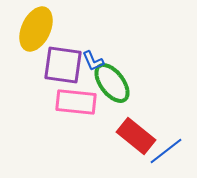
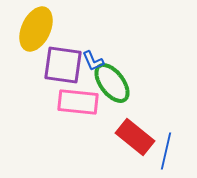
pink rectangle: moved 2 px right
red rectangle: moved 1 px left, 1 px down
blue line: rotated 39 degrees counterclockwise
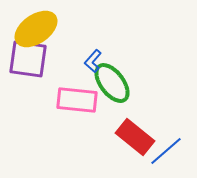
yellow ellipse: rotated 30 degrees clockwise
blue L-shape: rotated 65 degrees clockwise
purple square: moved 35 px left, 6 px up
pink rectangle: moved 1 px left, 2 px up
blue line: rotated 36 degrees clockwise
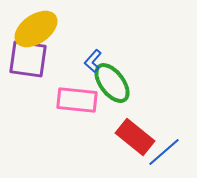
blue line: moved 2 px left, 1 px down
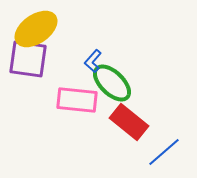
green ellipse: rotated 9 degrees counterclockwise
red rectangle: moved 6 px left, 15 px up
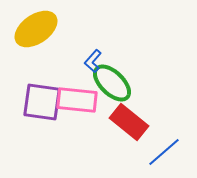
purple square: moved 14 px right, 43 px down
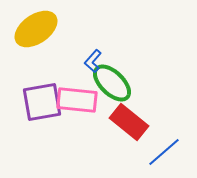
purple square: rotated 18 degrees counterclockwise
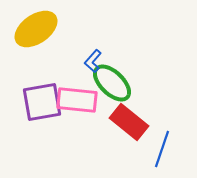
blue line: moved 2 px left, 3 px up; rotated 30 degrees counterclockwise
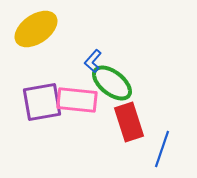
green ellipse: rotated 6 degrees counterclockwise
red rectangle: rotated 33 degrees clockwise
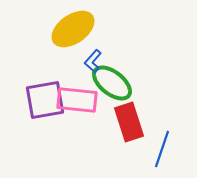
yellow ellipse: moved 37 px right
purple square: moved 3 px right, 2 px up
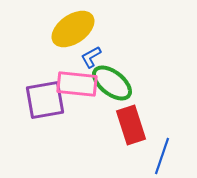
blue L-shape: moved 2 px left, 4 px up; rotated 20 degrees clockwise
pink rectangle: moved 16 px up
red rectangle: moved 2 px right, 3 px down
blue line: moved 7 px down
